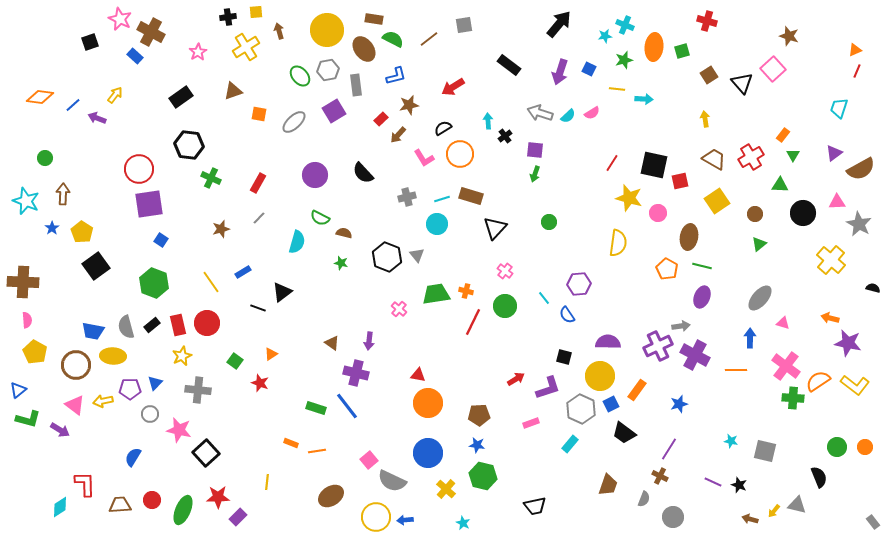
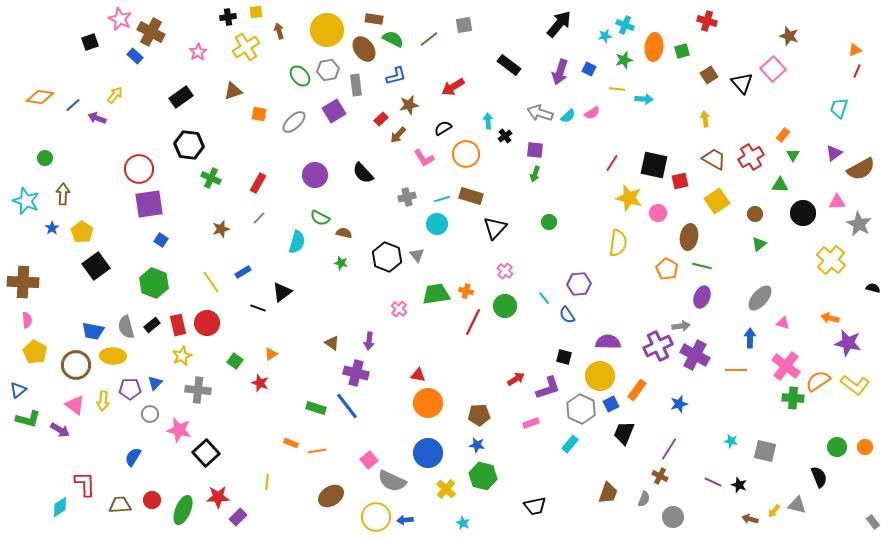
orange circle at (460, 154): moved 6 px right
yellow arrow at (103, 401): rotated 72 degrees counterclockwise
black trapezoid at (624, 433): rotated 75 degrees clockwise
brown trapezoid at (608, 485): moved 8 px down
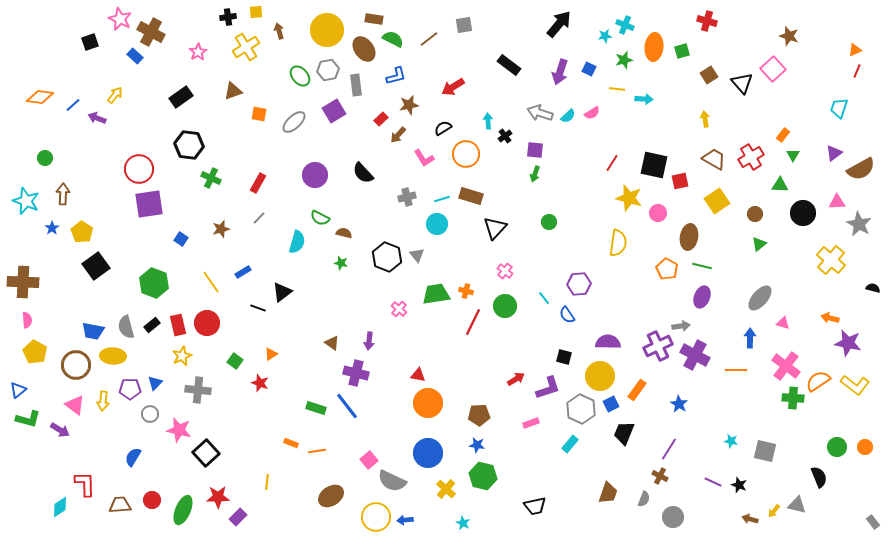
blue square at (161, 240): moved 20 px right, 1 px up
blue star at (679, 404): rotated 24 degrees counterclockwise
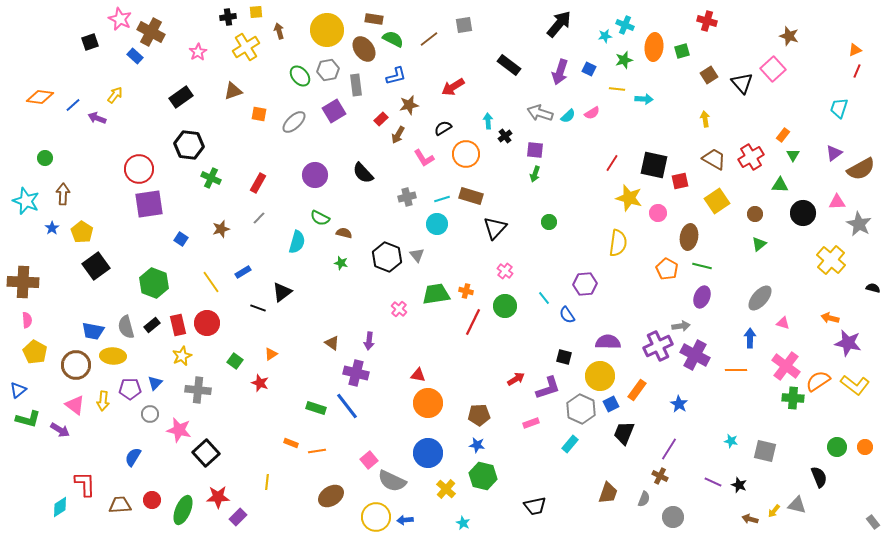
brown arrow at (398, 135): rotated 12 degrees counterclockwise
purple hexagon at (579, 284): moved 6 px right
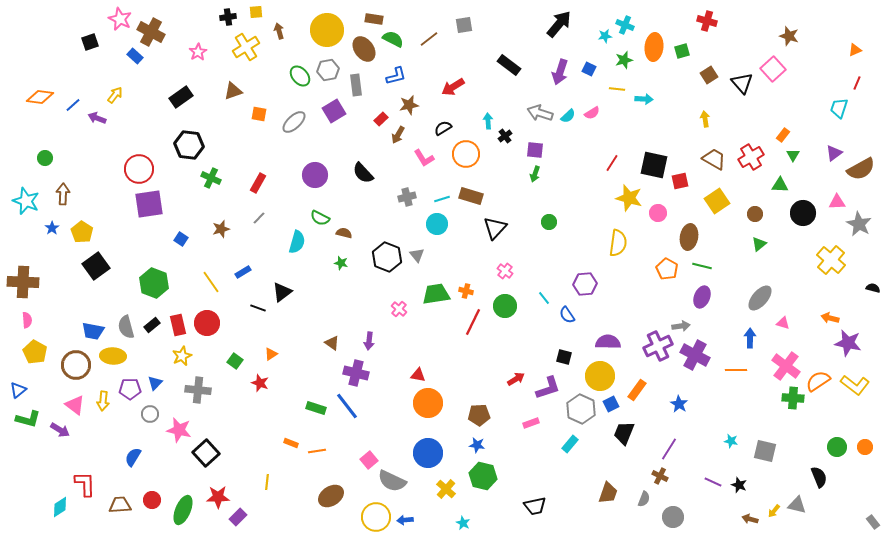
red line at (857, 71): moved 12 px down
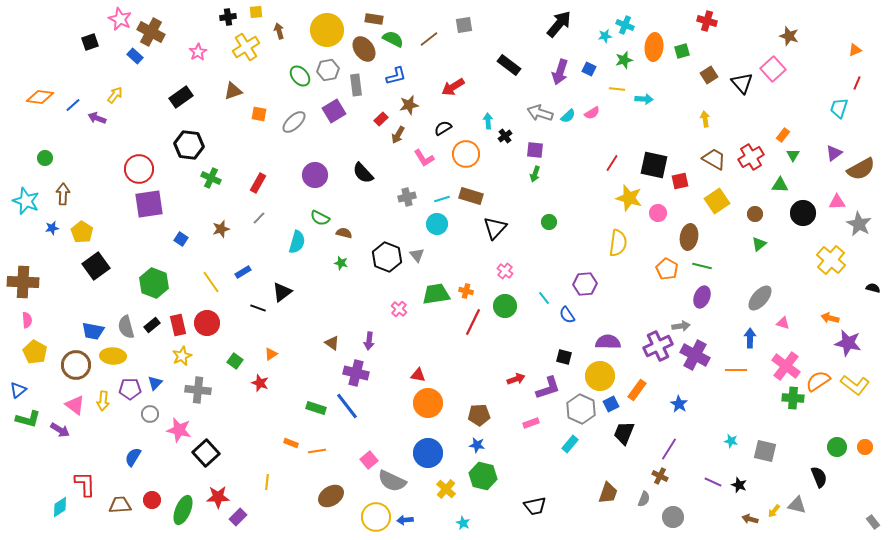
blue star at (52, 228): rotated 24 degrees clockwise
red arrow at (516, 379): rotated 12 degrees clockwise
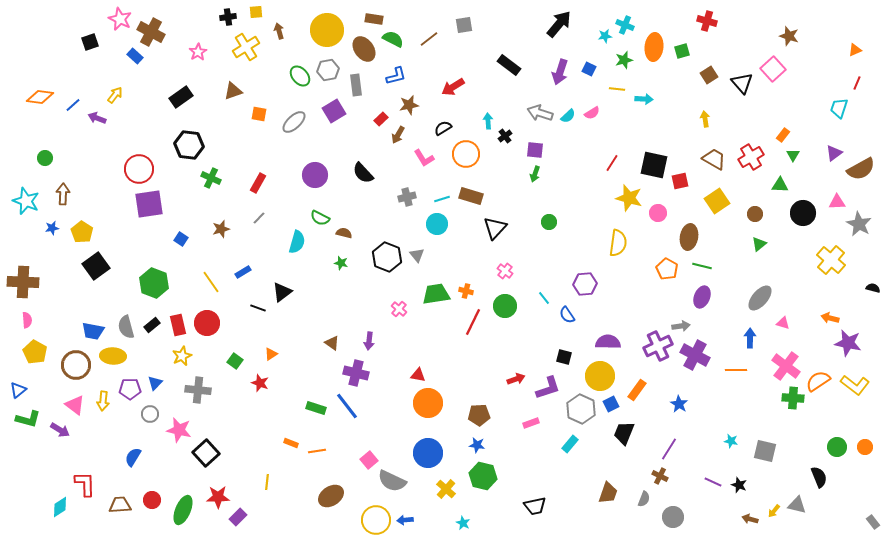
yellow circle at (376, 517): moved 3 px down
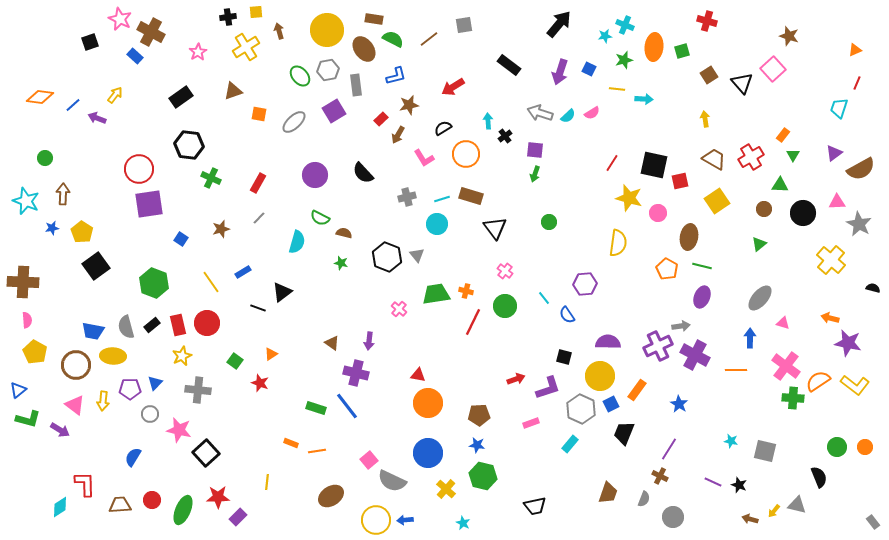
brown circle at (755, 214): moved 9 px right, 5 px up
black triangle at (495, 228): rotated 20 degrees counterclockwise
